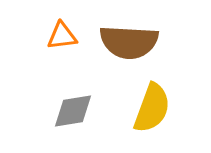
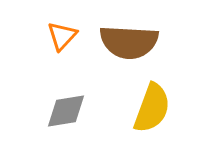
orange triangle: rotated 40 degrees counterclockwise
gray diamond: moved 7 px left
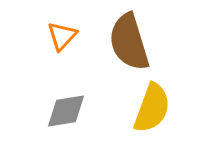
brown semicircle: rotated 70 degrees clockwise
